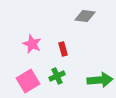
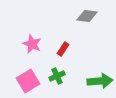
gray diamond: moved 2 px right
red rectangle: rotated 48 degrees clockwise
green arrow: moved 1 px down
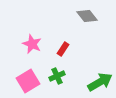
gray diamond: rotated 45 degrees clockwise
green arrow: moved 1 px down; rotated 25 degrees counterclockwise
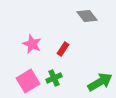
green cross: moved 3 px left, 2 px down
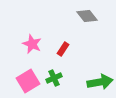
green arrow: rotated 20 degrees clockwise
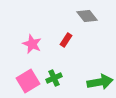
red rectangle: moved 3 px right, 9 px up
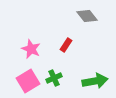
red rectangle: moved 5 px down
pink star: moved 1 px left, 5 px down
green arrow: moved 5 px left, 1 px up
